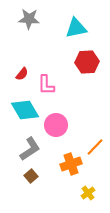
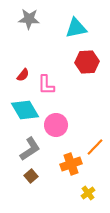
red semicircle: moved 1 px right, 1 px down
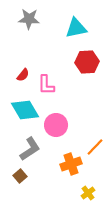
brown square: moved 11 px left
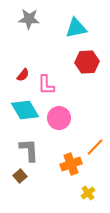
pink circle: moved 3 px right, 7 px up
gray L-shape: moved 1 px left, 1 px down; rotated 60 degrees counterclockwise
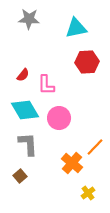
gray L-shape: moved 1 px left, 6 px up
orange cross: moved 1 px right, 1 px up; rotated 30 degrees counterclockwise
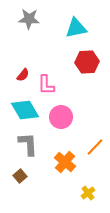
pink circle: moved 2 px right, 1 px up
orange cross: moved 7 px left, 1 px up
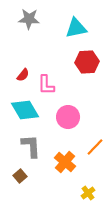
pink circle: moved 7 px right
gray L-shape: moved 3 px right, 2 px down
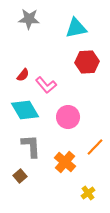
pink L-shape: rotated 40 degrees counterclockwise
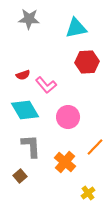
red semicircle: rotated 32 degrees clockwise
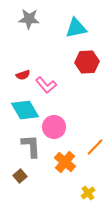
pink circle: moved 14 px left, 10 px down
